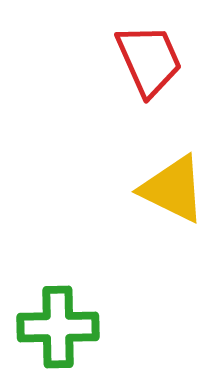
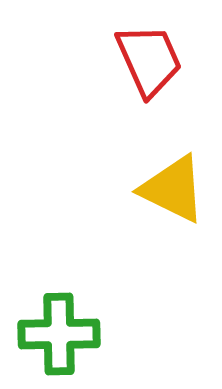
green cross: moved 1 px right, 7 px down
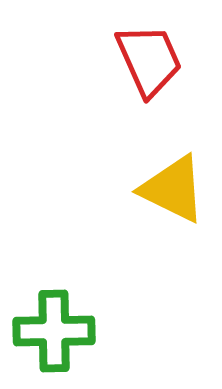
green cross: moved 5 px left, 3 px up
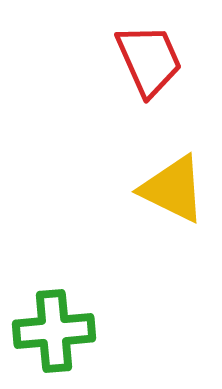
green cross: rotated 4 degrees counterclockwise
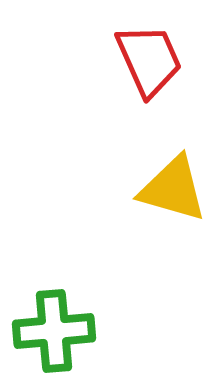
yellow triangle: rotated 10 degrees counterclockwise
